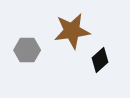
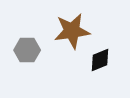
black diamond: rotated 20 degrees clockwise
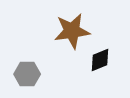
gray hexagon: moved 24 px down
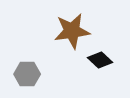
black diamond: rotated 65 degrees clockwise
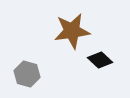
gray hexagon: rotated 15 degrees clockwise
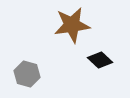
brown star: moved 6 px up
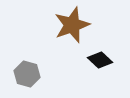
brown star: rotated 12 degrees counterclockwise
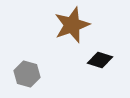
black diamond: rotated 25 degrees counterclockwise
